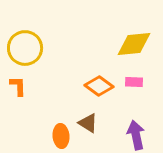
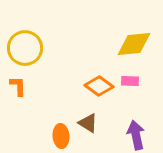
pink rectangle: moved 4 px left, 1 px up
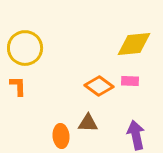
brown triangle: rotated 30 degrees counterclockwise
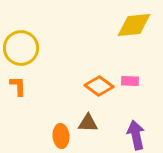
yellow diamond: moved 19 px up
yellow circle: moved 4 px left
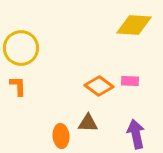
yellow diamond: rotated 9 degrees clockwise
purple arrow: moved 1 px up
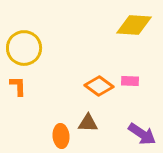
yellow circle: moved 3 px right
purple arrow: moved 6 px right; rotated 136 degrees clockwise
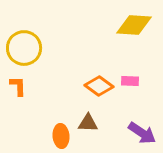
purple arrow: moved 1 px up
